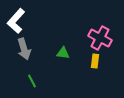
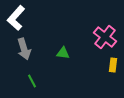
white L-shape: moved 3 px up
pink cross: moved 5 px right, 1 px up; rotated 10 degrees clockwise
yellow rectangle: moved 18 px right, 4 px down
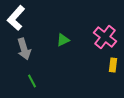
green triangle: moved 13 px up; rotated 32 degrees counterclockwise
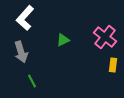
white L-shape: moved 9 px right
gray arrow: moved 3 px left, 3 px down
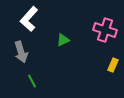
white L-shape: moved 4 px right, 1 px down
pink cross: moved 7 px up; rotated 20 degrees counterclockwise
yellow rectangle: rotated 16 degrees clockwise
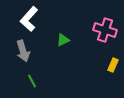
gray arrow: moved 2 px right, 1 px up
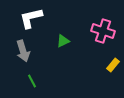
white L-shape: moved 2 px right, 1 px up; rotated 35 degrees clockwise
pink cross: moved 2 px left, 1 px down
green triangle: moved 1 px down
yellow rectangle: rotated 16 degrees clockwise
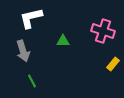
green triangle: rotated 24 degrees clockwise
yellow rectangle: moved 1 px up
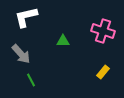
white L-shape: moved 5 px left, 1 px up
gray arrow: moved 2 px left, 3 px down; rotated 25 degrees counterclockwise
yellow rectangle: moved 10 px left, 8 px down
green line: moved 1 px left, 1 px up
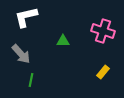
green line: rotated 40 degrees clockwise
